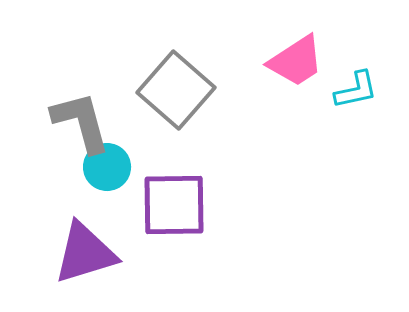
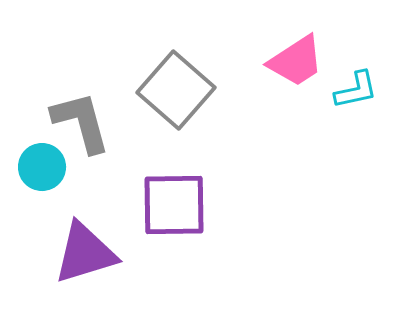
cyan circle: moved 65 px left
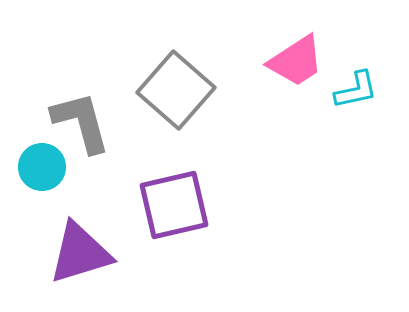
purple square: rotated 12 degrees counterclockwise
purple triangle: moved 5 px left
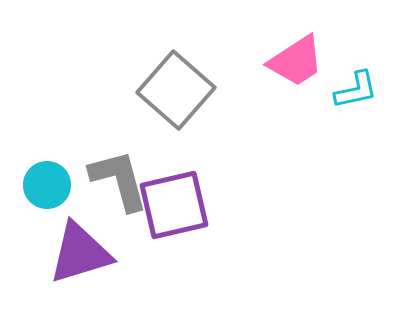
gray L-shape: moved 38 px right, 58 px down
cyan circle: moved 5 px right, 18 px down
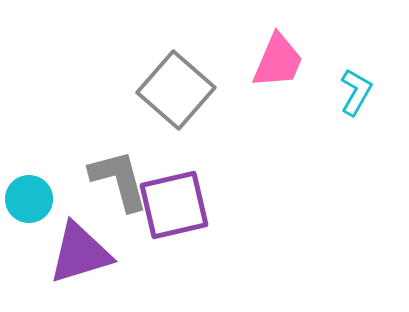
pink trapezoid: moved 18 px left; rotated 34 degrees counterclockwise
cyan L-shape: moved 2 px down; rotated 48 degrees counterclockwise
cyan circle: moved 18 px left, 14 px down
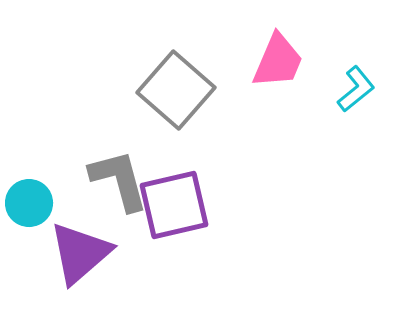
cyan L-shape: moved 3 px up; rotated 21 degrees clockwise
cyan circle: moved 4 px down
purple triangle: rotated 24 degrees counterclockwise
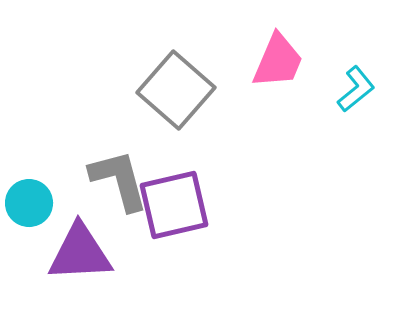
purple triangle: rotated 38 degrees clockwise
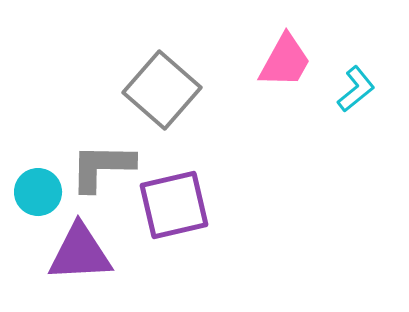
pink trapezoid: moved 7 px right; rotated 6 degrees clockwise
gray square: moved 14 px left
gray L-shape: moved 17 px left, 13 px up; rotated 74 degrees counterclockwise
cyan circle: moved 9 px right, 11 px up
